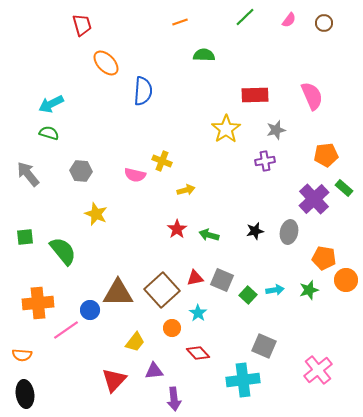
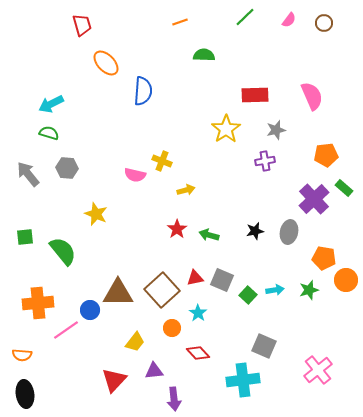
gray hexagon at (81, 171): moved 14 px left, 3 px up
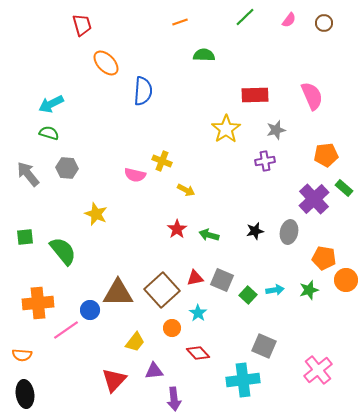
yellow arrow at (186, 190): rotated 42 degrees clockwise
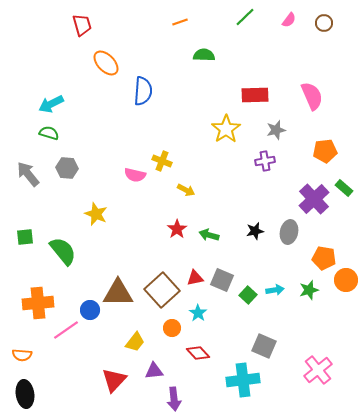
orange pentagon at (326, 155): moved 1 px left, 4 px up
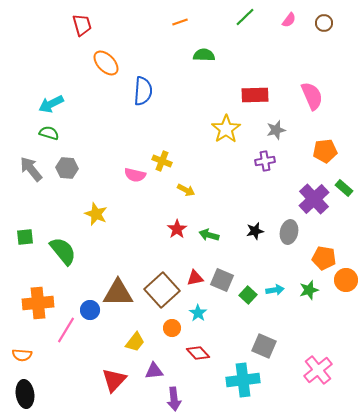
gray arrow at (28, 174): moved 3 px right, 5 px up
pink line at (66, 330): rotated 24 degrees counterclockwise
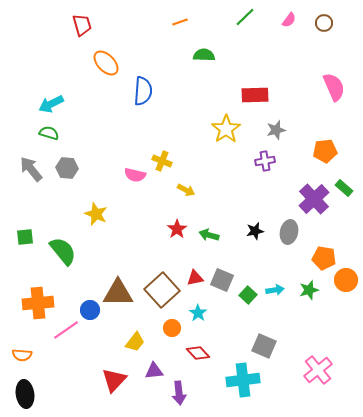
pink semicircle at (312, 96): moved 22 px right, 9 px up
pink line at (66, 330): rotated 24 degrees clockwise
purple arrow at (174, 399): moved 5 px right, 6 px up
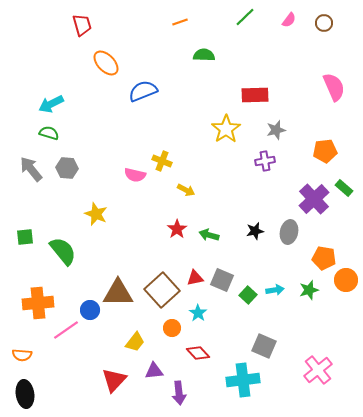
blue semicircle at (143, 91): rotated 116 degrees counterclockwise
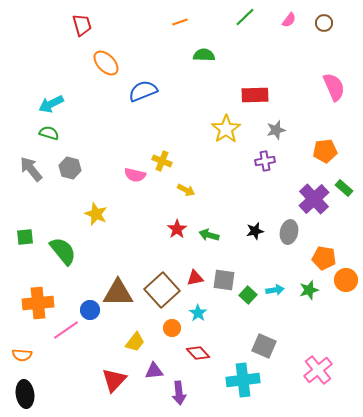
gray hexagon at (67, 168): moved 3 px right; rotated 10 degrees clockwise
gray square at (222, 280): moved 2 px right; rotated 15 degrees counterclockwise
